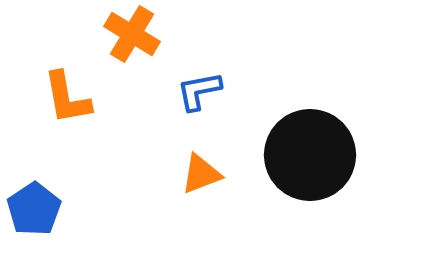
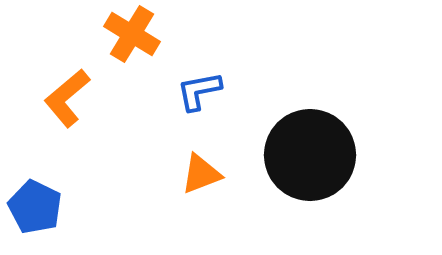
orange L-shape: rotated 60 degrees clockwise
blue pentagon: moved 1 px right, 2 px up; rotated 12 degrees counterclockwise
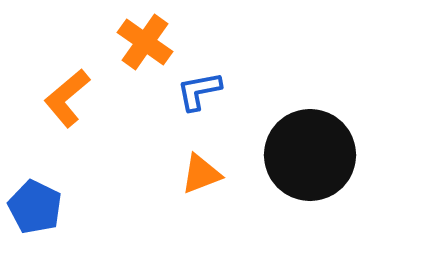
orange cross: moved 13 px right, 8 px down; rotated 4 degrees clockwise
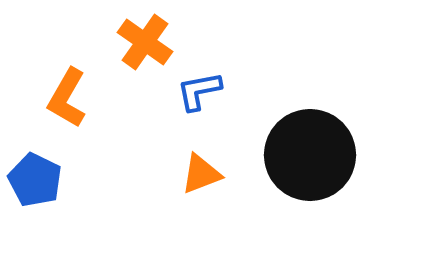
orange L-shape: rotated 20 degrees counterclockwise
blue pentagon: moved 27 px up
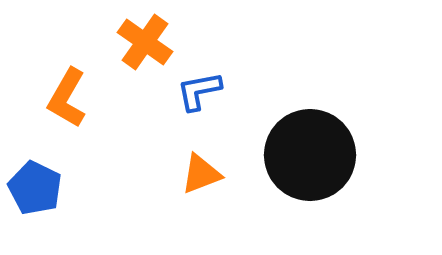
blue pentagon: moved 8 px down
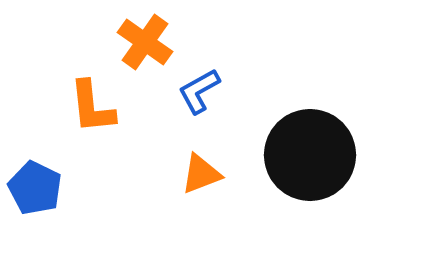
blue L-shape: rotated 18 degrees counterclockwise
orange L-shape: moved 25 px right, 9 px down; rotated 36 degrees counterclockwise
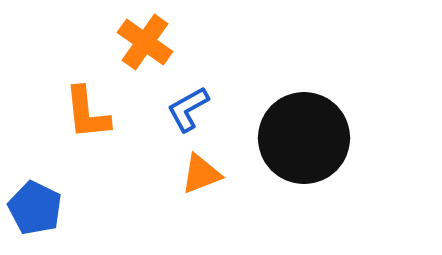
blue L-shape: moved 11 px left, 18 px down
orange L-shape: moved 5 px left, 6 px down
black circle: moved 6 px left, 17 px up
blue pentagon: moved 20 px down
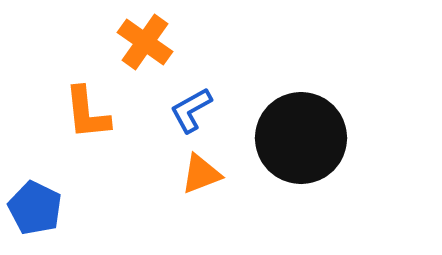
blue L-shape: moved 3 px right, 1 px down
black circle: moved 3 px left
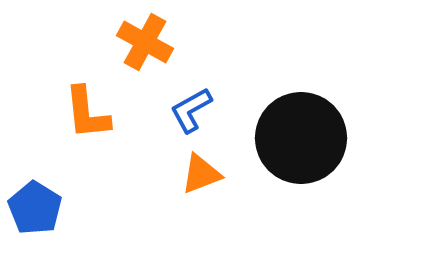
orange cross: rotated 6 degrees counterclockwise
blue pentagon: rotated 6 degrees clockwise
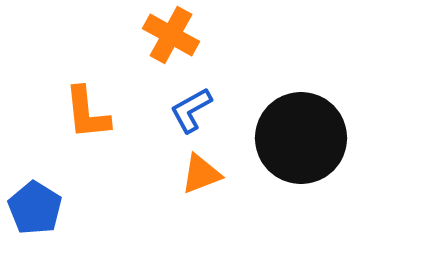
orange cross: moved 26 px right, 7 px up
